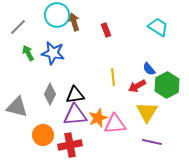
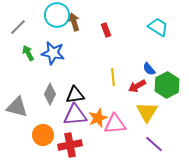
purple line: moved 2 px right, 2 px down; rotated 30 degrees clockwise
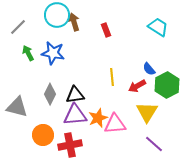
yellow line: moved 1 px left
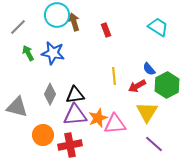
yellow line: moved 2 px right, 1 px up
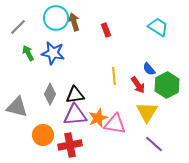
cyan circle: moved 1 px left, 3 px down
red arrow: moved 1 px right, 1 px up; rotated 96 degrees counterclockwise
pink triangle: rotated 15 degrees clockwise
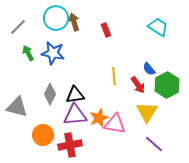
orange star: moved 1 px right
